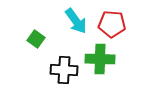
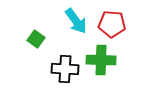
green cross: moved 1 px right, 1 px down
black cross: moved 1 px right, 1 px up
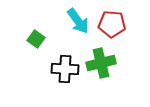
cyan arrow: moved 2 px right
green cross: moved 3 px down; rotated 16 degrees counterclockwise
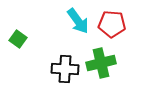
green square: moved 18 px left
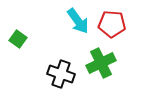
green cross: rotated 12 degrees counterclockwise
black cross: moved 4 px left, 5 px down; rotated 16 degrees clockwise
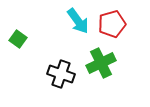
red pentagon: rotated 20 degrees counterclockwise
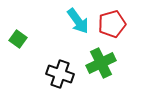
black cross: moved 1 px left
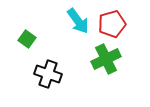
green square: moved 9 px right
green cross: moved 5 px right, 4 px up
black cross: moved 12 px left
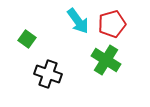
green cross: moved 1 px down; rotated 32 degrees counterclockwise
